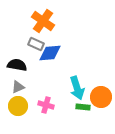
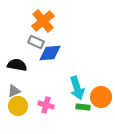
orange cross: rotated 15 degrees clockwise
gray rectangle: moved 2 px up
gray triangle: moved 4 px left, 4 px down
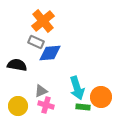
gray triangle: moved 27 px right
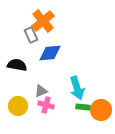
gray rectangle: moved 5 px left, 7 px up; rotated 42 degrees clockwise
orange circle: moved 13 px down
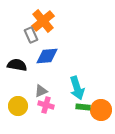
blue diamond: moved 3 px left, 3 px down
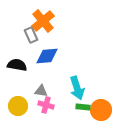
gray triangle: rotated 32 degrees clockwise
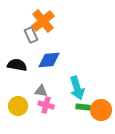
blue diamond: moved 2 px right, 4 px down
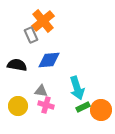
green rectangle: rotated 32 degrees counterclockwise
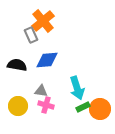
blue diamond: moved 2 px left
orange circle: moved 1 px left, 1 px up
